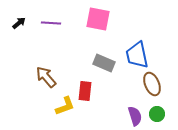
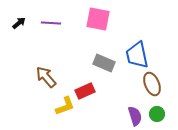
red rectangle: rotated 60 degrees clockwise
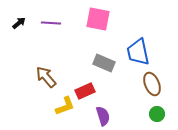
blue trapezoid: moved 1 px right, 3 px up
purple semicircle: moved 32 px left
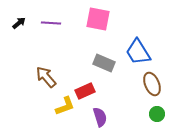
blue trapezoid: rotated 20 degrees counterclockwise
purple semicircle: moved 3 px left, 1 px down
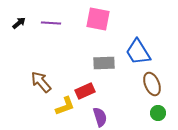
gray rectangle: rotated 25 degrees counterclockwise
brown arrow: moved 5 px left, 5 px down
green circle: moved 1 px right, 1 px up
